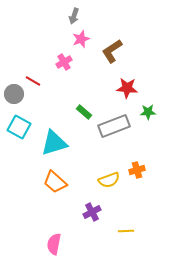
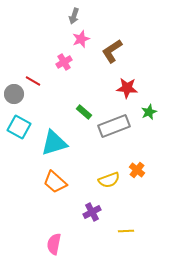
green star: moved 1 px right; rotated 21 degrees counterclockwise
orange cross: rotated 35 degrees counterclockwise
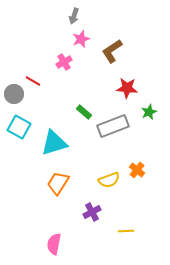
gray rectangle: moved 1 px left
orange trapezoid: moved 3 px right, 1 px down; rotated 80 degrees clockwise
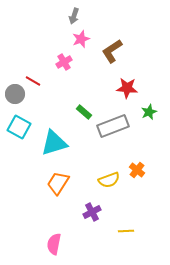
gray circle: moved 1 px right
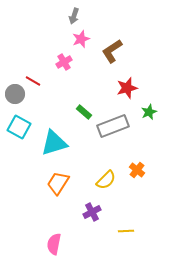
red star: rotated 20 degrees counterclockwise
yellow semicircle: moved 3 px left; rotated 25 degrees counterclockwise
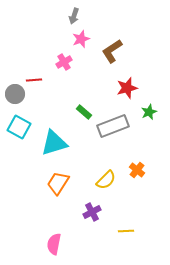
red line: moved 1 px right, 1 px up; rotated 35 degrees counterclockwise
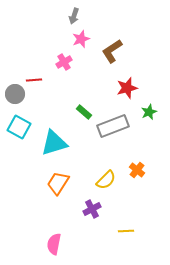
purple cross: moved 3 px up
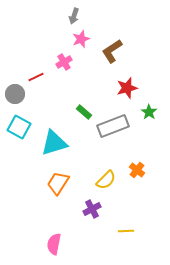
red line: moved 2 px right, 3 px up; rotated 21 degrees counterclockwise
green star: rotated 14 degrees counterclockwise
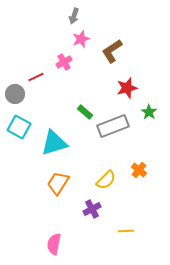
green rectangle: moved 1 px right
orange cross: moved 2 px right
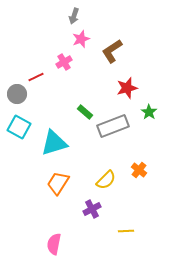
gray circle: moved 2 px right
